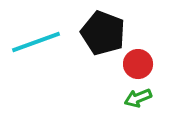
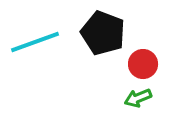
cyan line: moved 1 px left
red circle: moved 5 px right
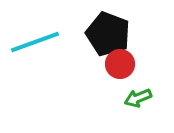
black pentagon: moved 5 px right, 1 px down
red circle: moved 23 px left
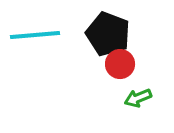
cyan line: moved 7 px up; rotated 15 degrees clockwise
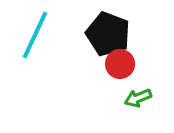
cyan line: rotated 60 degrees counterclockwise
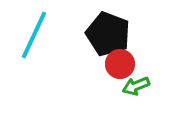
cyan line: moved 1 px left
green arrow: moved 2 px left, 12 px up
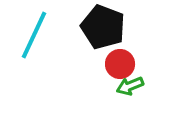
black pentagon: moved 5 px left, 7 px up
green arrow: moved 6 px left
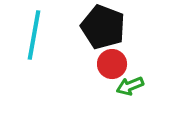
cyan line: rotated 15 degrees counterclockwise
red circle: moved 8 px left
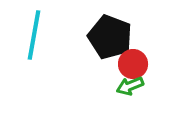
black pentagon: moved 7 px right, 10 px down
red circle: moved 21 px right
